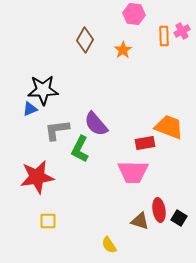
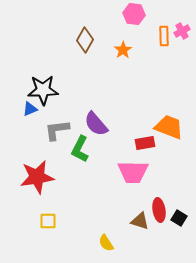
yellow semicircle: moved 3 px left, 2 px up
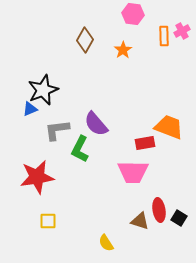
pink hexagon: moved 1 px left
black star: rotated 20 degrees counterclockwise
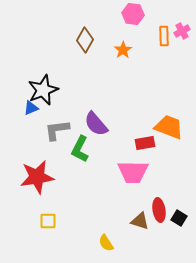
blue triangle: moved 1 px right, 1 px up
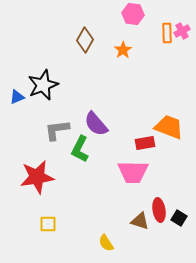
orange rectangle: moved 3 px right, 3 px up
black star: moved 5 px up
blue triangle: moved 14 px left, 11 px up
yellow square: moved 3 px down
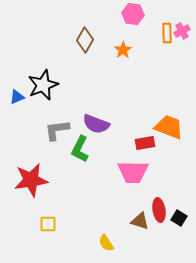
purple semicircle: rotated 28 degrees counterclockwise
red star: moved 6 px left, 3 px down
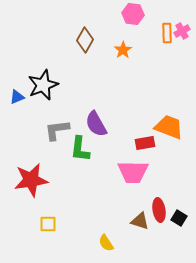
purple semicircle: rotated 40 degrees clockwise
green L-shape: rotated 20 degrees counterclockwise
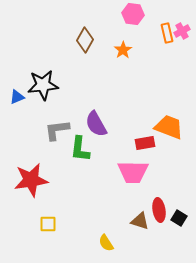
orange rectangle: rotated 12 degrees counterclockwise
black star: rotated 16 degrees clockwise
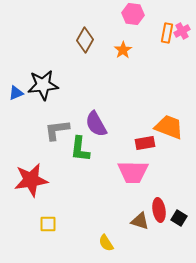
orange rectangle: rotated 24 degrees clockwise
blue triangle: moved 1 px left, 4 px up
